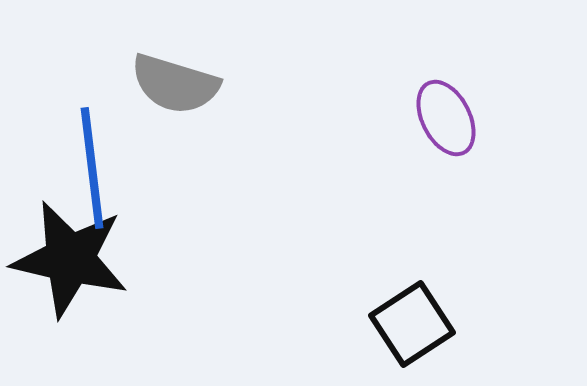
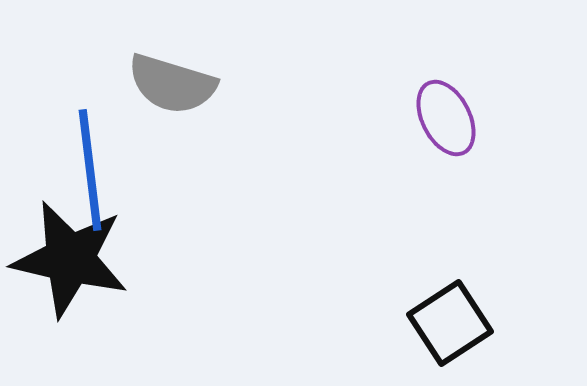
gray semicircle: moved 3 px left
blue line: moved 2 px left, 2 px down
black square: moved 38 px right, 1 px up
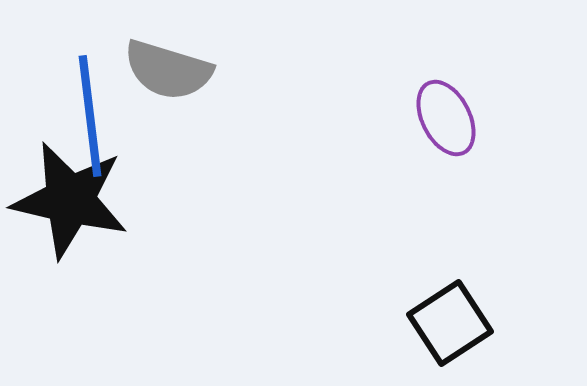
gray semicircle: moved 4 px left, 14 px up
blue line: moved 54 px up
black star: moved 59 px up
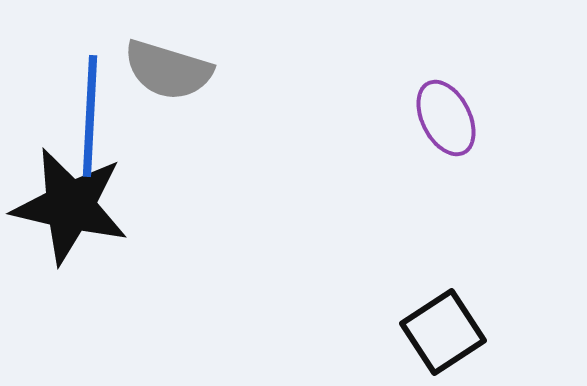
blue line: rotated 10 degrees clockwise
black star: moved 6 px down
black square: moved 7 px left, 9 px down
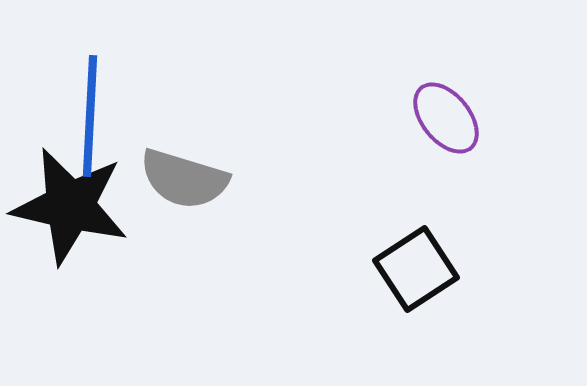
gray semicircle: moved 16 px right, 109 px down
purple ellipse: rotated 12 degrees counterclockwise
black square: moved 27 px left, 63 px up
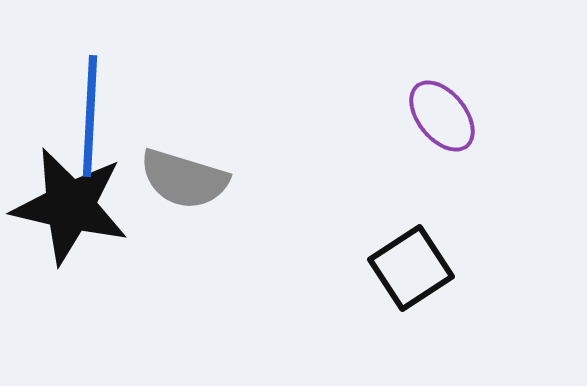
purple ellipse: moved 4 px left, 2 px up
black square: moved 5 px left, 1 px up
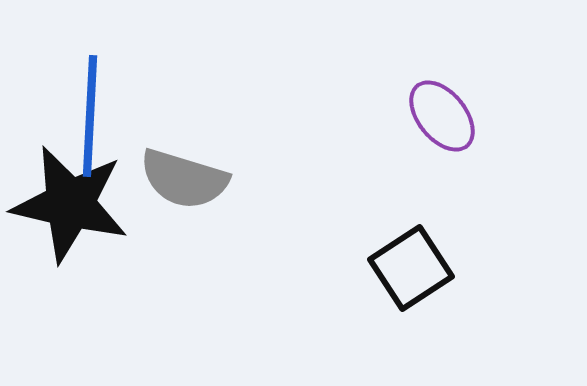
black star: moved 2 px up
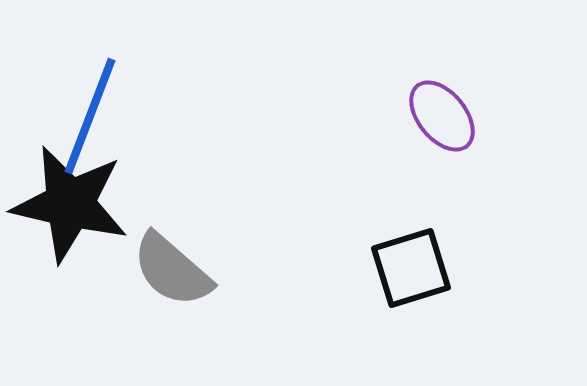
blue line: rotated 18 degrees clockwise
gray semicircle: moved 12 px left, 91 px down; rotated 24 degrees clockwise
black square: rotated 16 degrees clockwise
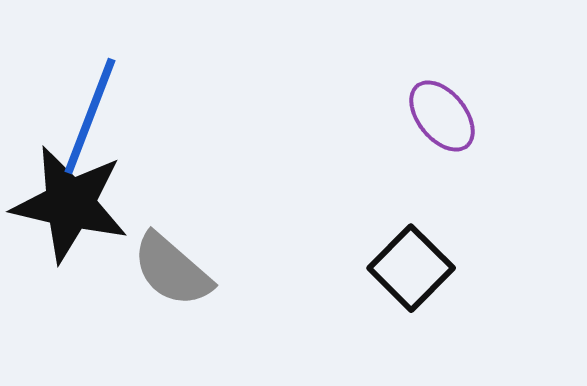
black square: rotated 28 degrees counterclockwise
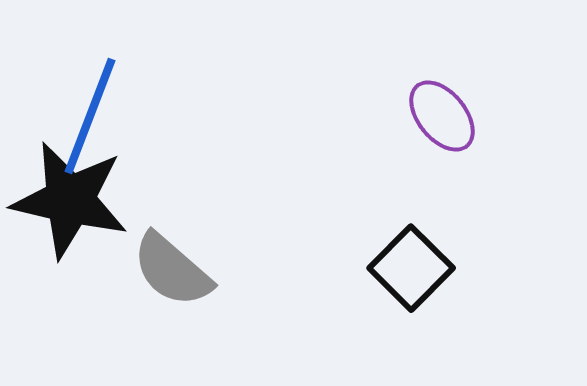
black star: moved 4 px up
